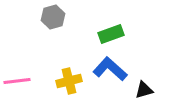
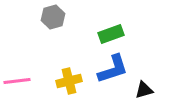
blue L-shape: moved 3 px right; rotated 120 degrees clockwise
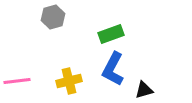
blue L-shape: rotated 136 degrees clockwise
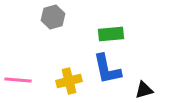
green rectangle: rotated 15 degrees clockwise
blue L-shape: moved 6 px left; rotated 40 degrees counterclockwise
pink line: moved 1 px right, 1 px up; rotated 12 degrees clockwise
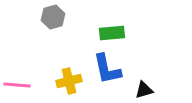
green rectangle: moved 1 px right, 1 px up
pink line: moved 1 px left, 5 px down
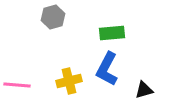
blue L-shape: rotated 40 degrees clockwise
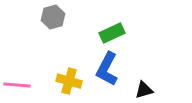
green rectangle: rotated 20 degrees counterclockwise
yellow cross: rotated 30 degrees clockwise
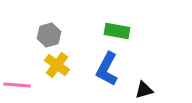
gray hexagon: moved 4 px left, 18 px down
green rectangle: moved 5 px right, 2 px up; rotated 35 degrees clockwise
yellow cross: moved 12 px left, 16 px up; rotated 20 degrees clockwise
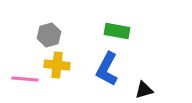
yellow cross: rotated 30 degrees counterclockwise
pink line: moved 8 px right, 6 px up
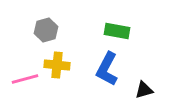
gray hexagon: moved 3 px left, 5 px up
pink line: rotated 20 degrees counterclockwise
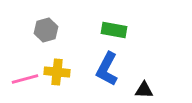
green rectangle: moved 3 px left, 1 px up
yellow cross: moved 7 px down
black triangle: rotated 18 degrees clockwise
